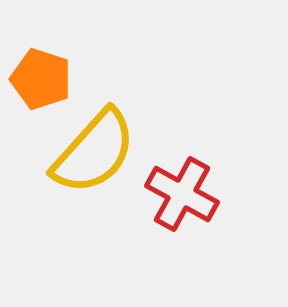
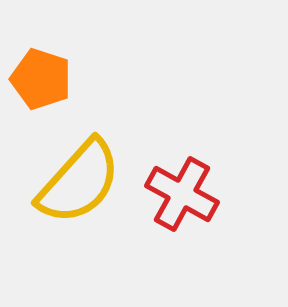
yellow semicircle: moved 15 px left, 30 px down
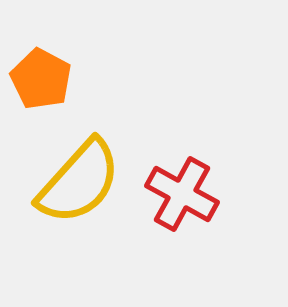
orange pentagon: rotated 10 degrees clockwise
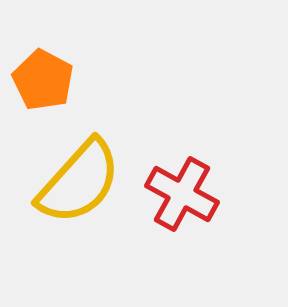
orange pentagon: moved 2 px right, 1 px down
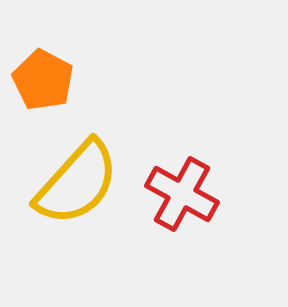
yellow semicircle: moved 2 px left, 1 px down
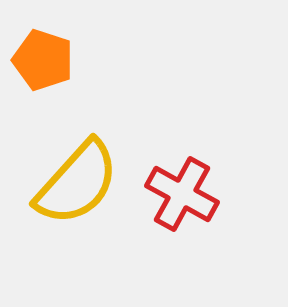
orange pentagon: moved 20 px up; rotated 10 degrees counterclockwise
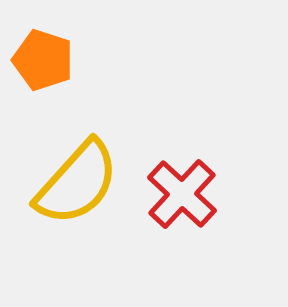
red cross: rotated 14 degrees clockwise
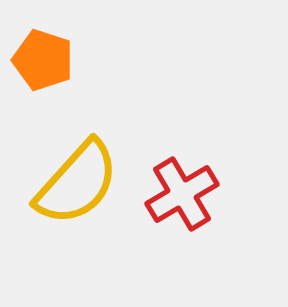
red cross: rotated 16 degrees clockwise
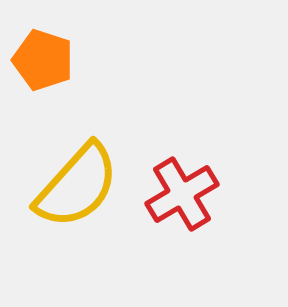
yellow semicircle: moved 3 px down
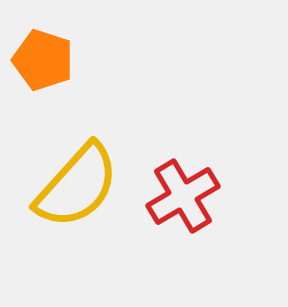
red cross: moved 1 px right, 2 px down
